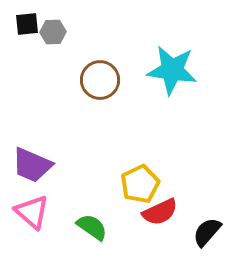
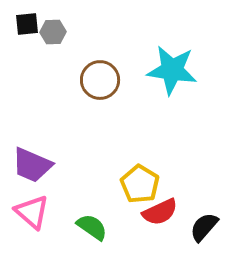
yellow pentagon: rotated 15 degrees counterclockwise
black semicircle: moved 3 px left, 5 px up
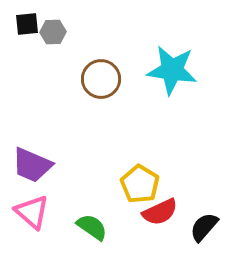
brown circle: moved 1 px right, 1 px up
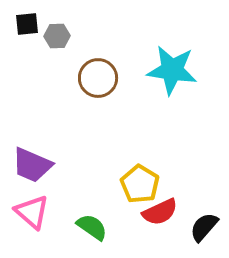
gray hexagon: moved 4 px right, 4 px down
brown circle: moved 3 px left, 1 px up
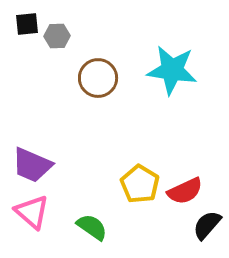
red semicircle: moved 25 px right, 21 px up
black semicircle: moved 3 px right, 2 px up
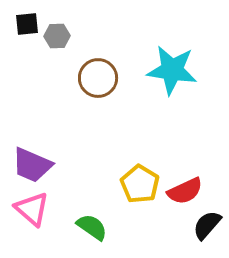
pink triangle: moved 3 px up
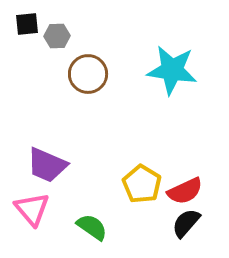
brown circle: moved 10 px left, 4 px up
purple trapezoid: moved 15 px right
yellow pentagon: moved 2 px right
pink triangle: rotated 9 degrees clockwise
black semicircle: moved 21 px left, 2 px up
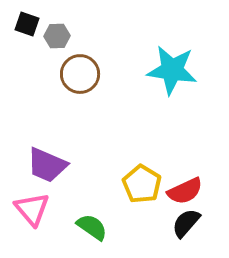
black square: rotated 25 degrees clockwise
brown circle: moved 8 px left
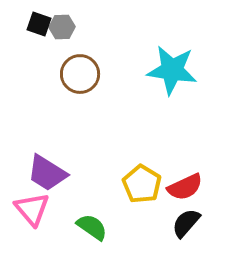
black square: moved 12 px right
gray hexagon: moved 5 px right, 9 px up
purple trapezoid: moved 8 px down; rotated 9 degrees clockwise
red semicircle: moved 4 px up
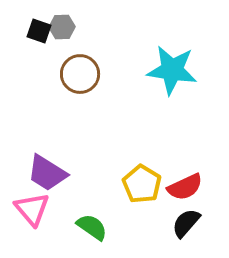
black square: moved 7 px down
